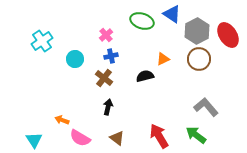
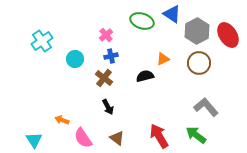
brown circle: moved 4 px down
black arrow: rotated 140 degrees clockwise
pink semicircle: moved 3 px right; rotated 25 degrees clockwise
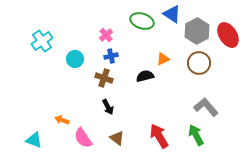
brown cross: rotated 18 degrees counterclockwise
green arrow: rotated 25 degrees clockwise
cyan triangle: rotated 36 degrees counterclockwise
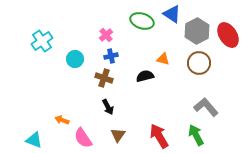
orange triangle: rotated 40 degrees clockwise
brown triangle: moved 1 px right, 3 px up; rotated 28 degrees clockwise
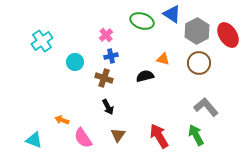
cyan circle: moved 3 px down
